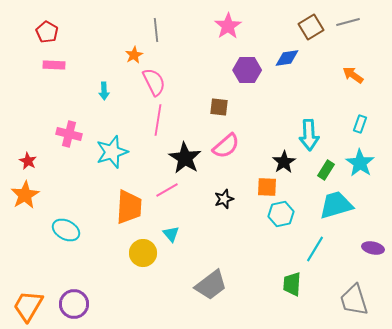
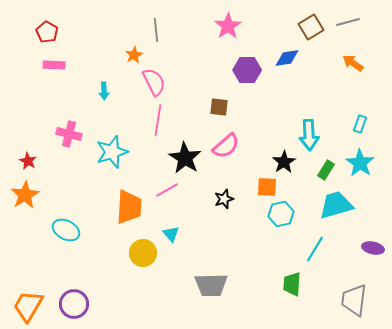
orange arrow at (353, 75): moved 12 px up
gray trapezoid at (211, 285): rotated 36 degrees clockwise
gray trapezoid at (354, 300): rotated 24 degrees clockwise
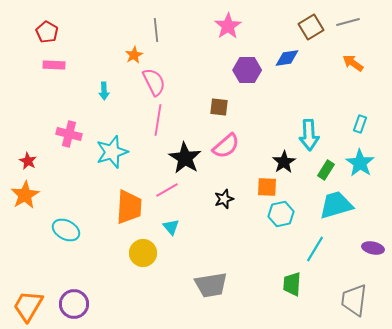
cyan triangle at (171, 234): moved 7 px up
gray trapezoid at (211, 285): rotated 8 degrees counterclockwise
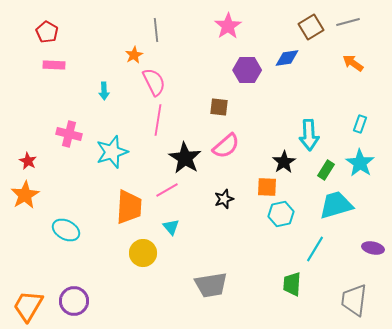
purple circle at (74, 304): moved 3 px up
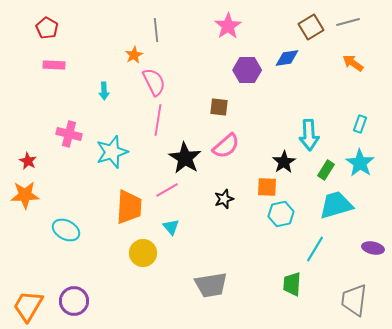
red pentagon at (47, 32): moved 4 px up
orange star at (25, 195): rotated 28 degrees clockwise
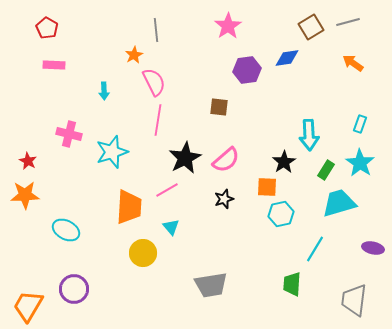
purple hexagon at (247, 70): rotated 8 degrees counterclockwise
pink semicircle at (226, 146): moved 14 px down
black star at (185, 158): rotated 12 degrees clockwise
cyan trapezoid at (336, 205): moved 3 px right, 2 px up
purple circle at (74, 301): moved 12 px up
